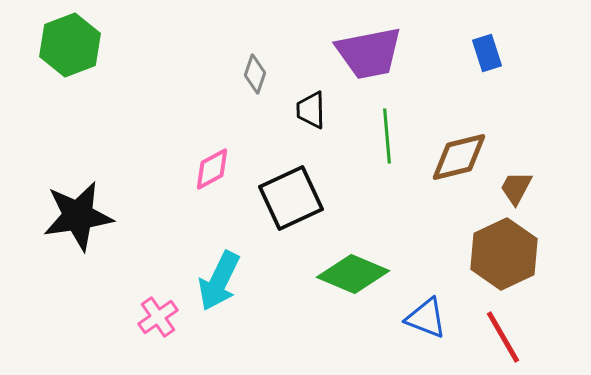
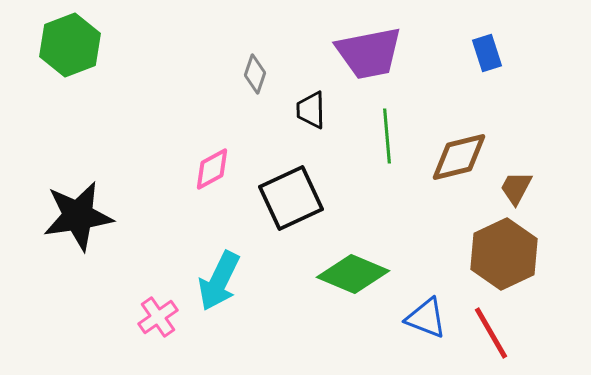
red line: moved 12 px left, 4 px up
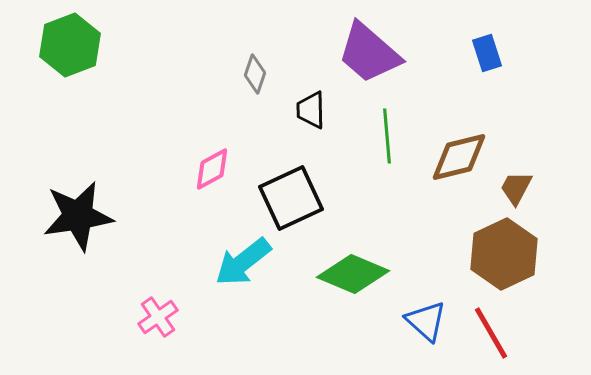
purple trapezoid: rotated 52 degrees clockwise
cyan arrow: moved 24 px right, 19 px up; rotated 26 degrees clockwise
blue triangle: moved 3 px down; rotated 21 degrees clockwise
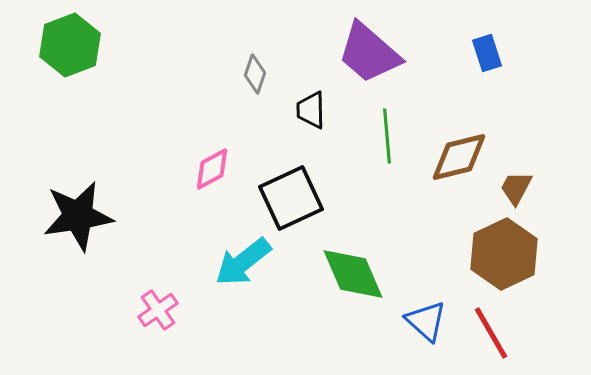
green diamond: rotated 44 degrees clockwise
pink cross: moved 7 px up
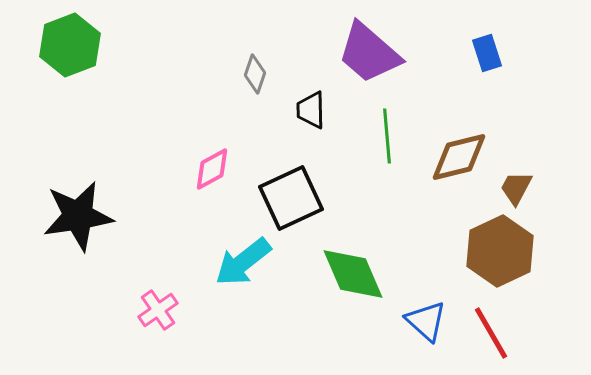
brown hexagon: moved 4 px left, 3 px up
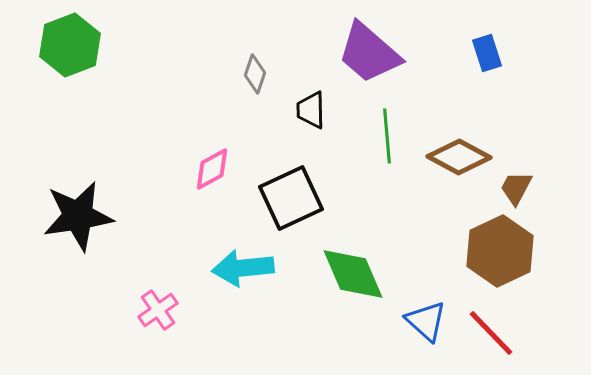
brown diamond: rotated 42 degrees clockwise
cyan arrow: moved 6 px down; rotated 32 degrees clockwise
red line: rotated 14 degrees counterclockwise
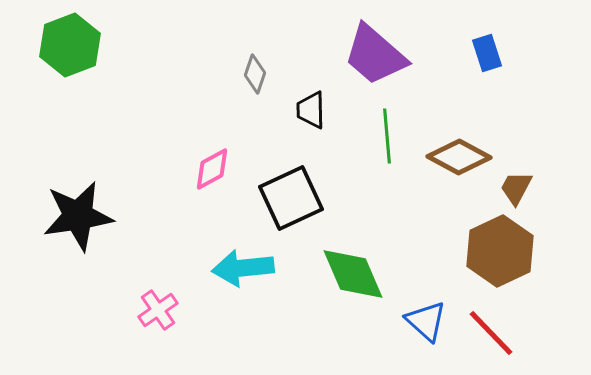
purple trapezoid: moved 6 px right, 2 px down
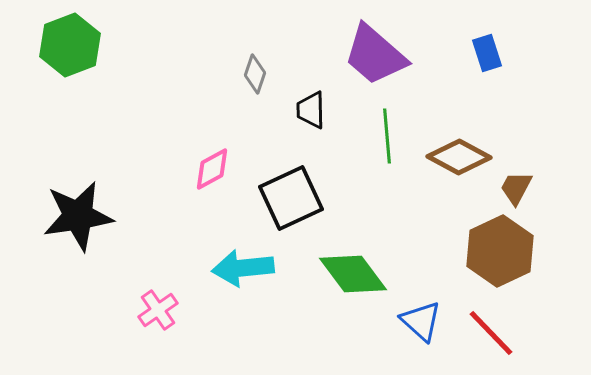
green diamond: rotated 14 degrees counterclockwise
blue triangle: moved 5 px left
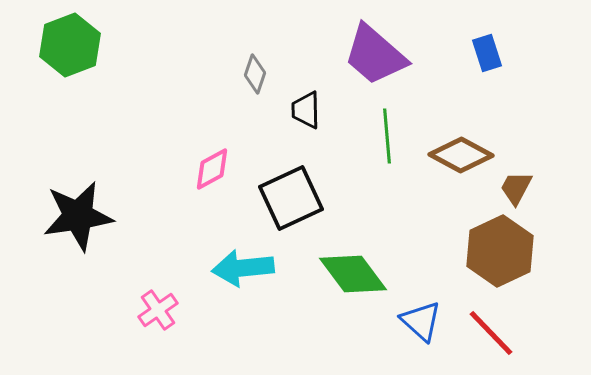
black trapezoid: moved 5 px left
brown diamond: moved 2 px right, 2 px up
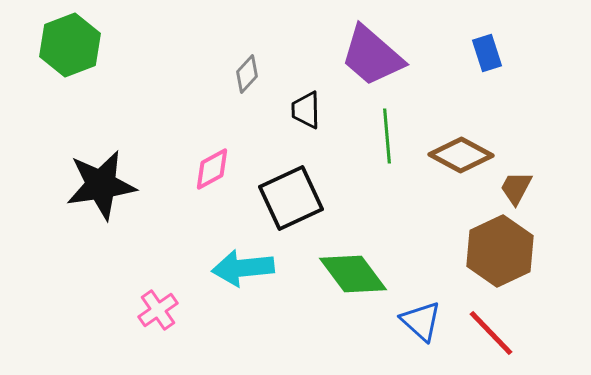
purple trapezoid: moved 3 px left, 1 px down
gray diamond: moved 8 px left; rotated 24 degrees clockwise
black star: moved 23 px right, 31 px up
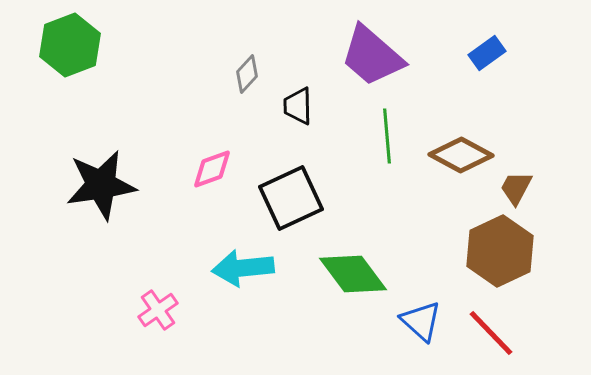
blue rectangle: rotated 72 degrees clockwise
black trapezoid: moved 8 px left, 4 px up
pink diamond: rotated 9 degrees clockwise
